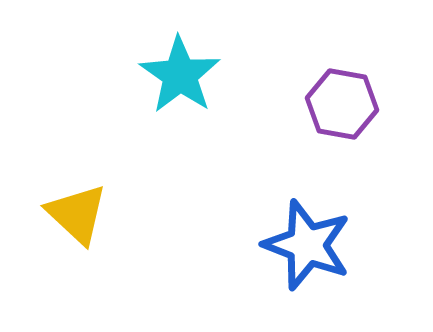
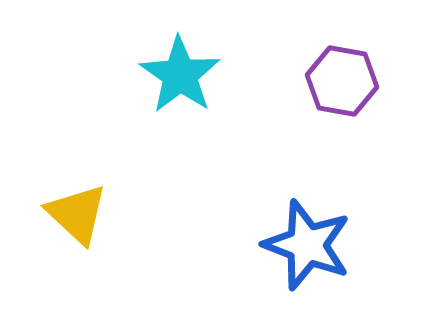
purple hexagon: moved 23 px up
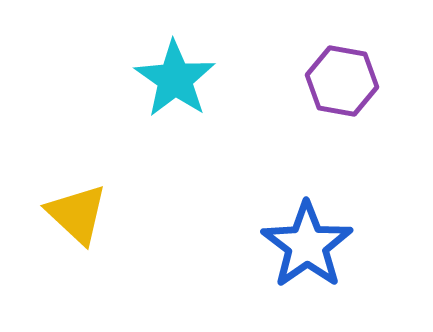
cyan star: moved 5 px left, 4 px down
blue star: rotated 16 degrees clockwise
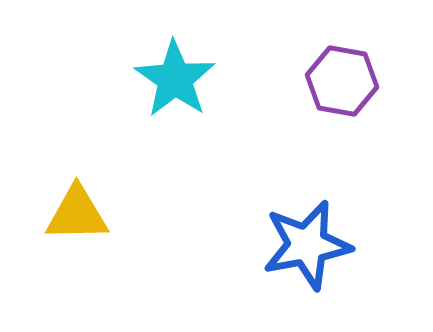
yellow triangle: rotated 44 degrees counterclockwise
blue star: rotated 24 degrees clockwise
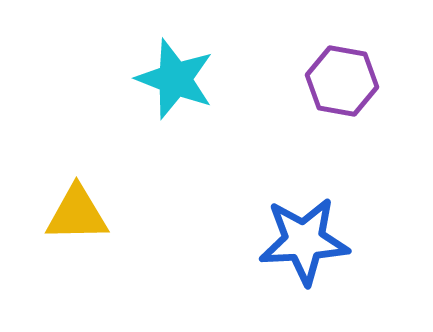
cyan star: rotated 14 degrees counterclockwise
blue star: moved 3 px left, 4 px up; rotated 8 degrees clockwise
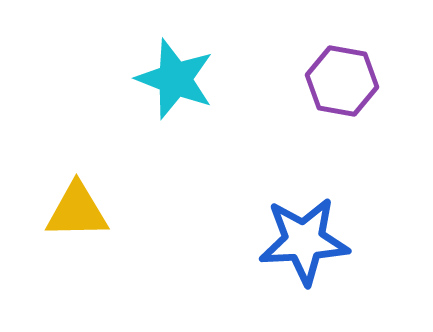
yellow triangle: moved 3 px up
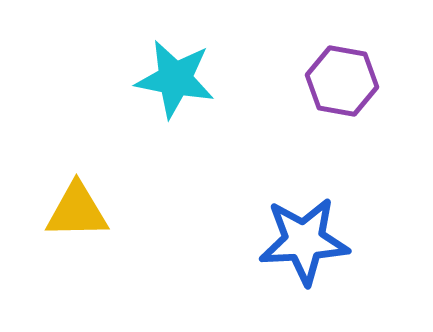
cyan star: rotated 10 degrees counterclockwise
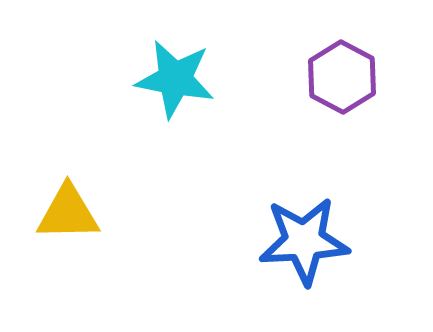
purple hexagon: moved 4 px up; rotated 18 degrees clockwise
yellow triangle: moved 9 px left, 2 px down
